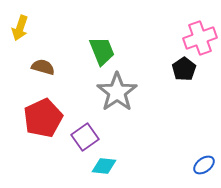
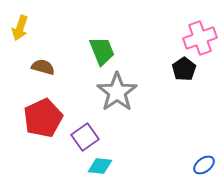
cyan diamond: moved 4 px left
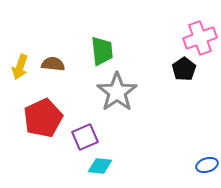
yellow arrow: moved 39 px down
green trapezoid: rotated 16 degrees clockwise
brown semicircle: moved 10 px right, 3 px up; rotated 10 degrees counterclockwise
purple square: rotated 12 degrees clockwise
blue ellipse: moved 3 px right; rotated 20 degrees clockwise
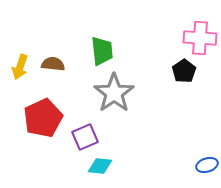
pink cross: rotated 24 degrees clockwise
black pentagon: moved 2 px down
gray star: moved 3 px left, 1 px down
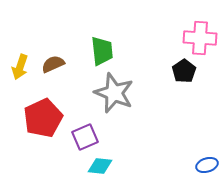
brown semicircle: rotated 30 degrees counterclockwise
gray star: rotated 15 degrees counterclockwise
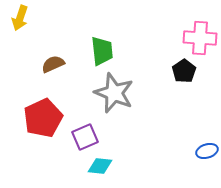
yellow arrow: moved 49 px up
blue ellipse: moved 14 px up
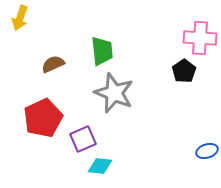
purple square: moved 2 px left, 2 px down
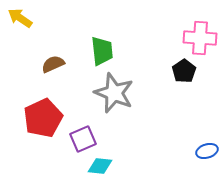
yellow arrow: rotated 105 degrees clockwise
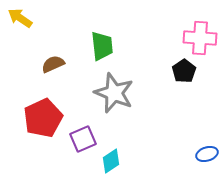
green trapezoid: moved 5 px up
blue ellipse: moved 3 px down
cyan diamond: moved 11 px right, 5 px up; rotated 40 degrees counterclockwise
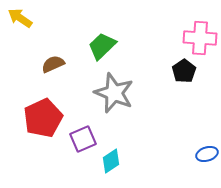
green trapezoid: rotated 128 degrees counterclockwise
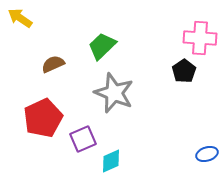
cyan diamond: rotated 10 degrees clockwise
